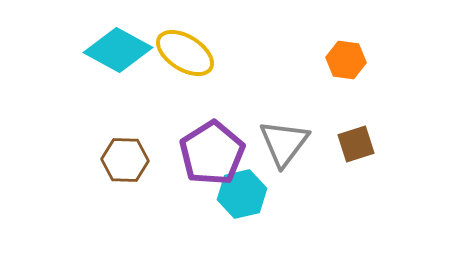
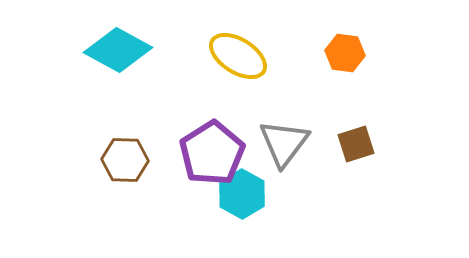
yellow ellipse: moved 53 px right, 3 px down
orange hexagon: moved 1 px left, 7 px up
cyan hexagon: rotated 18 degrees counterclockwise
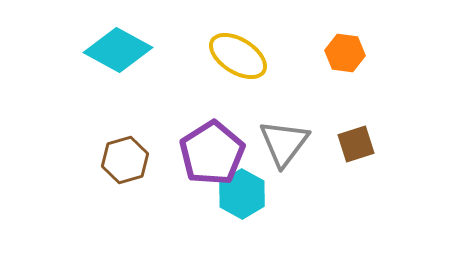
brown hexagon: rotated 18 degrees counterclockwise
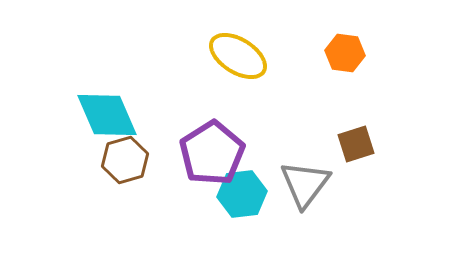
cyan diamond: moved 11 px left, 65 px down; rotated 38 degrees clockwise
gray triangle: moved 21 px right, 41 px down
cyan hexagon: rotated 24 degrees clockwise
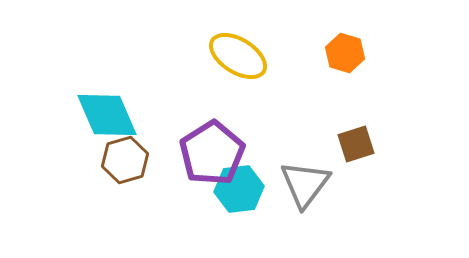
orange hexagon: rotated 9 degrees clockwise
cyan hexagon: moved 3 px left, 5 px up
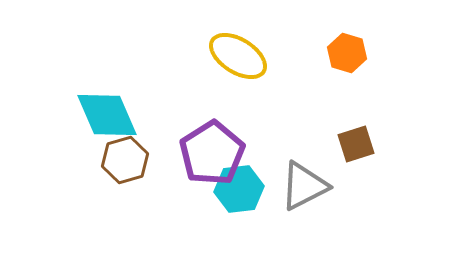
orange hexagon: moved 2 px right
gray triangle: moved 1 px left, 2 px down; rotated 26 degrees clockwise
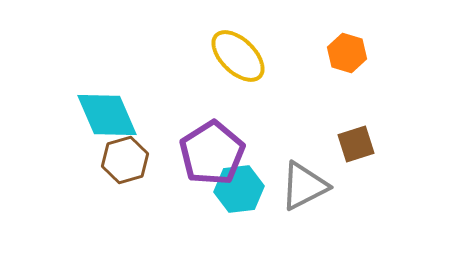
yellow ellipse: rotated 12 degrees clockwise
